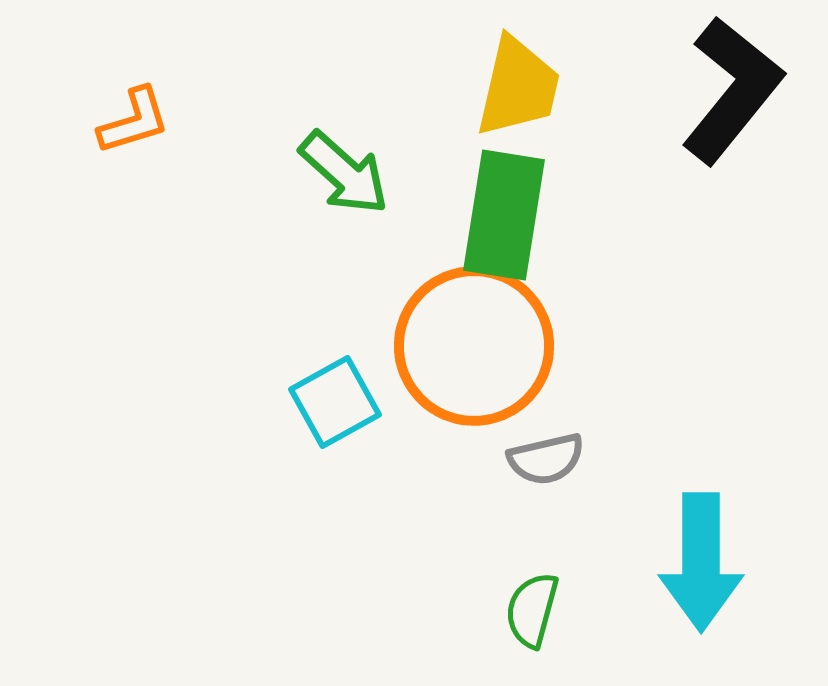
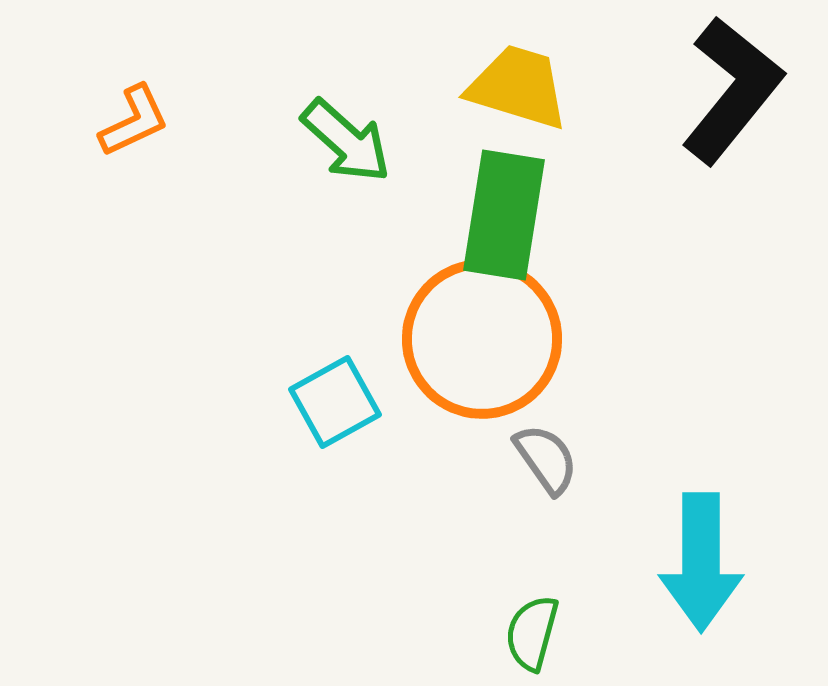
yellow trapezoid: rotated 86 degrees counterclockwise
orange L-shape: rotated 8 degrees counterclockwise
green arrow: moved 2 px right, 32 px up
orange circle: moved 8 px right, 7 px up
gray semicircle: rotated 112 degrees counterclockwise
green semicircle: moved 23 px down
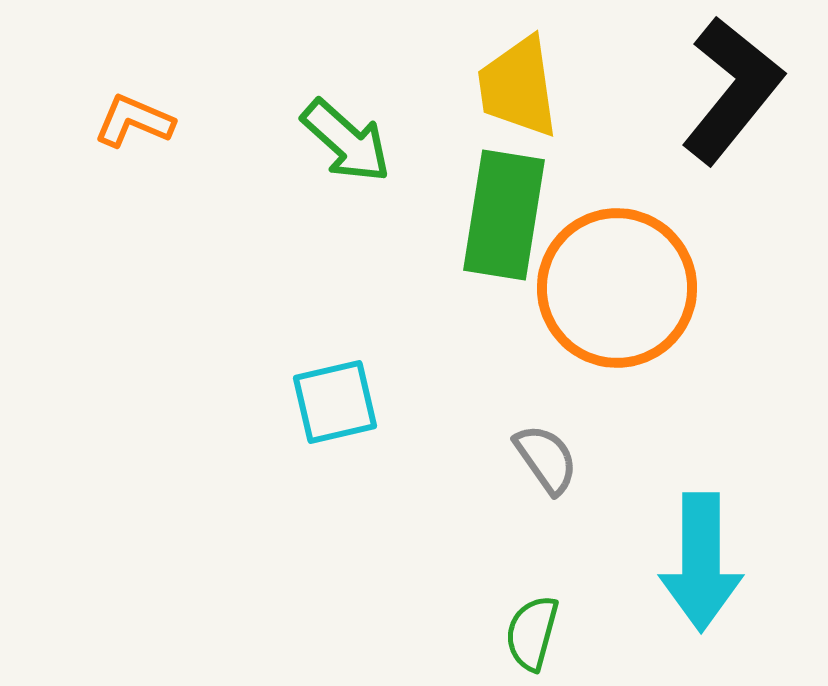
yellow trapezoid: rotated 115 degrees counterclockwise
orange L-shape: rotated 132 degrees counterclockwise
orange circle: moved 135 px right, 51 px up
cyan square: rotated 16 degrees clockwise
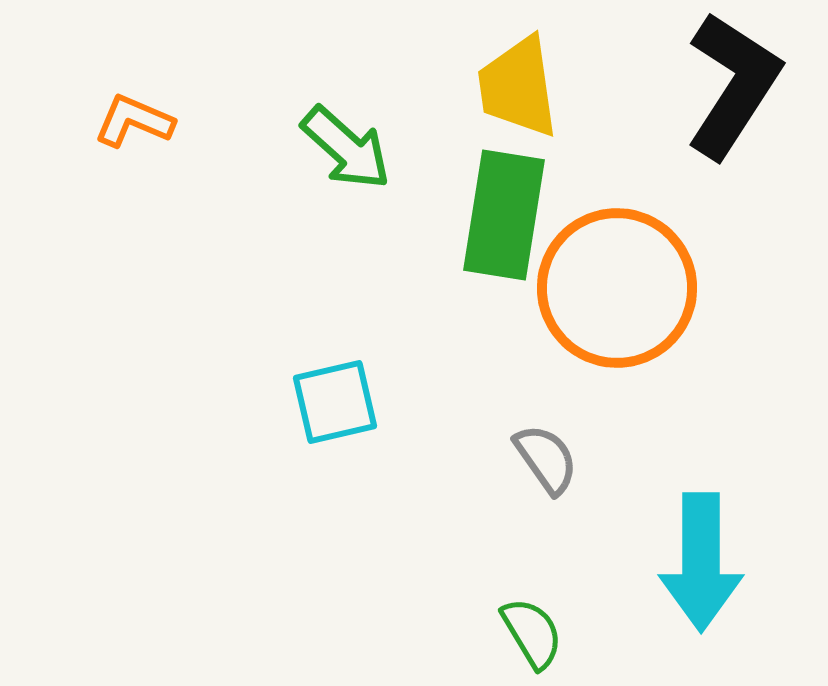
black L-shape: moved 1 px right, 5 px up; rotated 6 degrees counterclockwise
green arrow: moved 7 px down
green semicircle: rotated 134 degrees clockwise
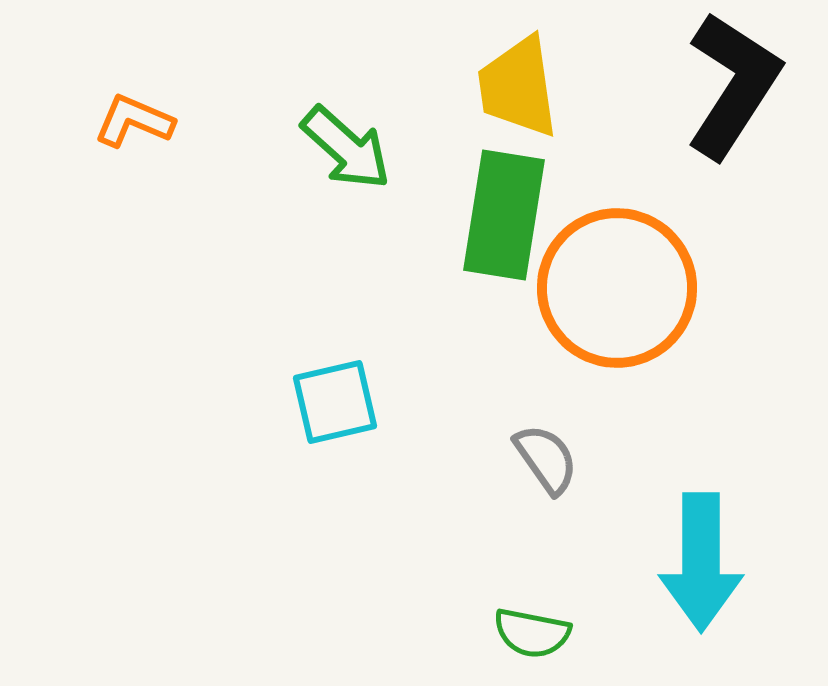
green semicircle: rotated 132 degrees clockwise
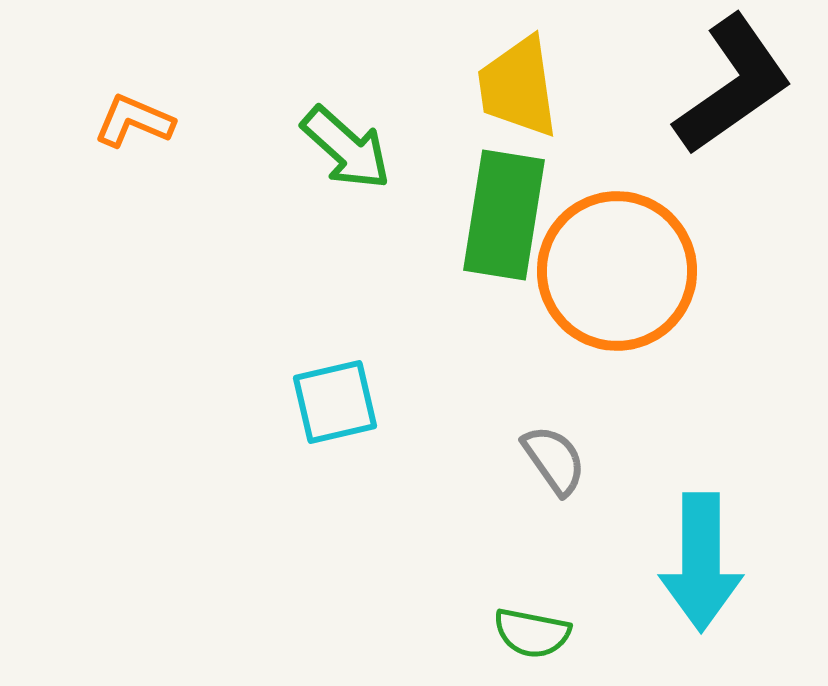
black L-shape: rotated 22 degrees clockwise
orange circle: moved 17 px up
gray semicircle: moved 8 px right, 1 px down
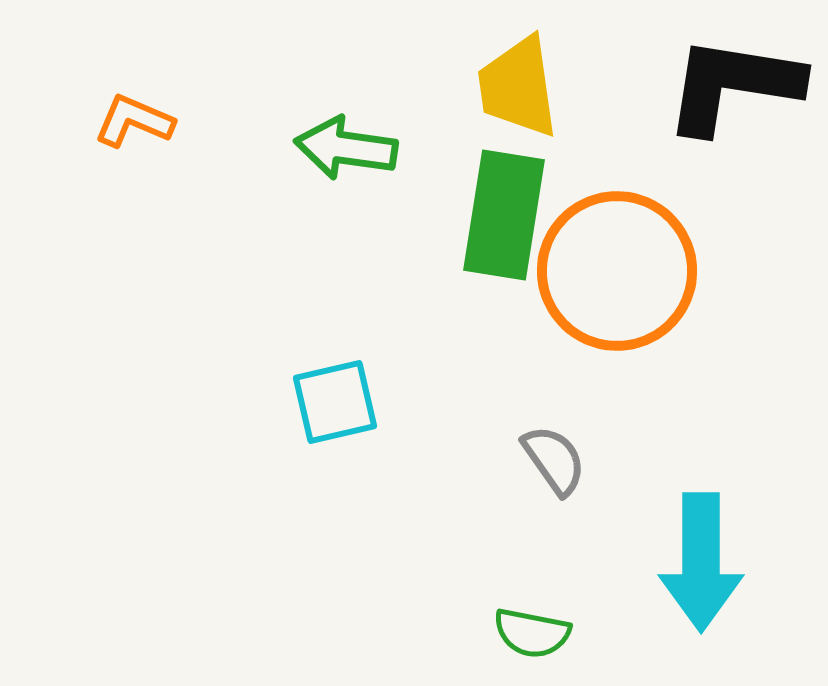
black L-shape: rotated 136 degrees counterclockwise
green arrow: rotated 146 degrees clockwise
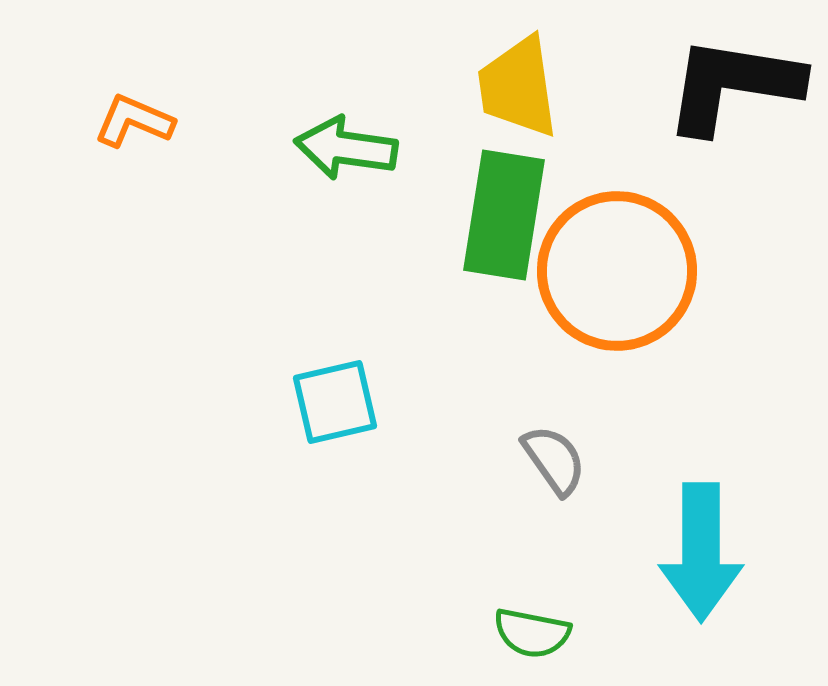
cyan arrow: moved 10 px up
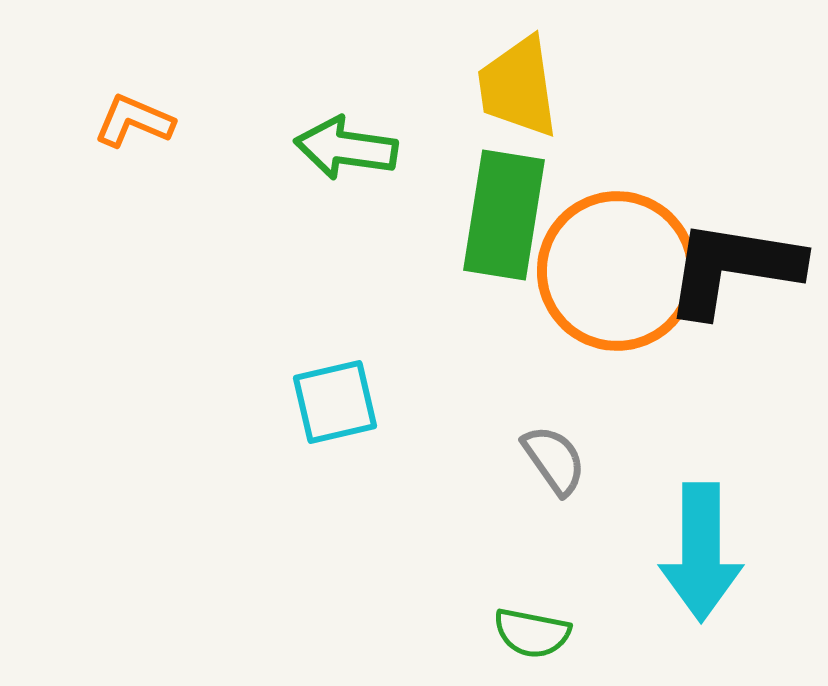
black L-shape: moved 183 px down
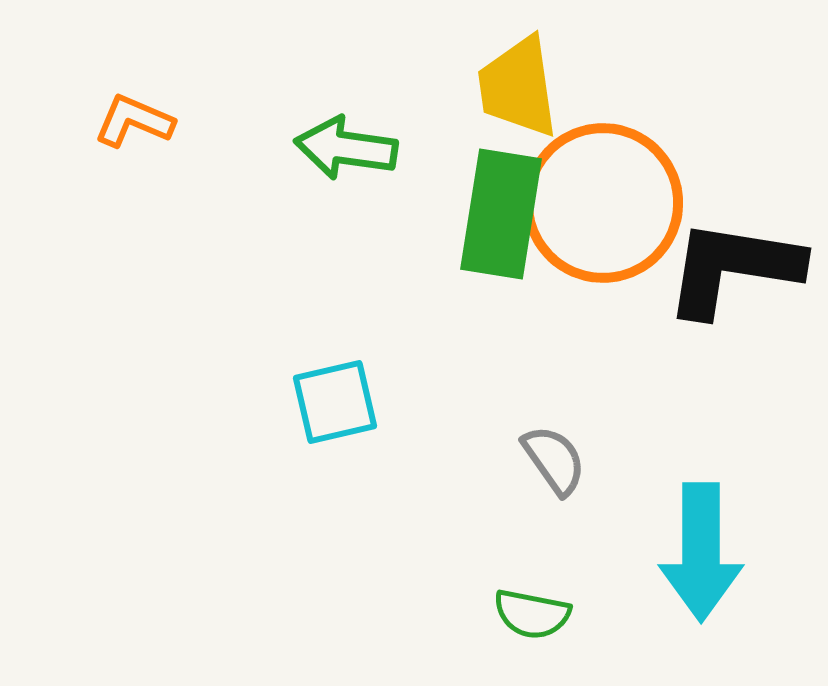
green rectangle: moved 3 px left, 1 px up
orange circle: moved 14 px left, 68 px up
green semicircle: moved 19 px up
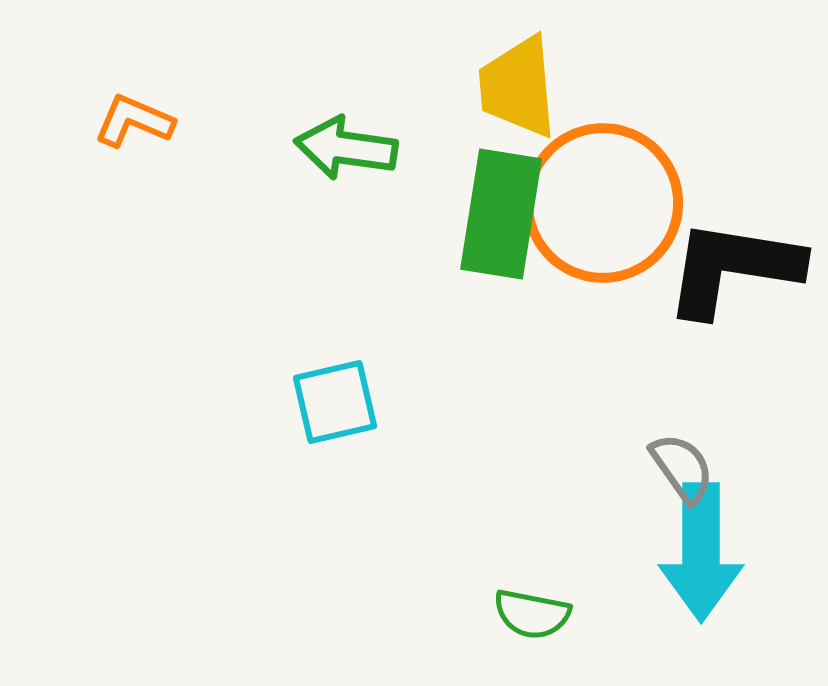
yellow trapezoid: rotated 3 degrees clockwise
gray semicircle: moved 128 px right, 8 px down
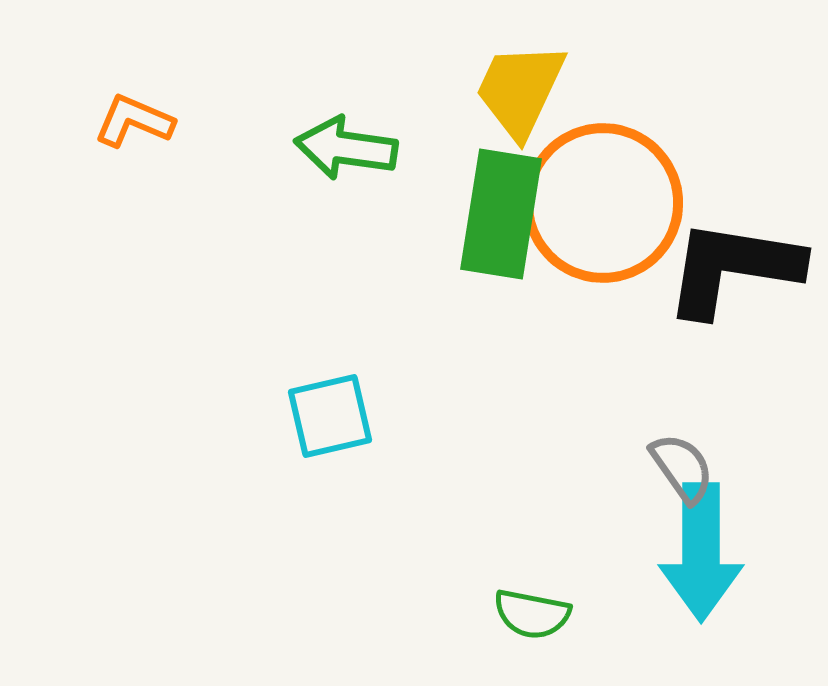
yellow trapezoid: moved 2 px right, 3 px down; rotated 30 degrees clockwise
cyan square: moved 5 px left, 14 px down
